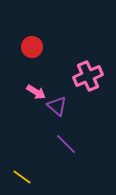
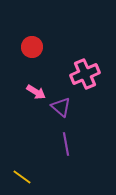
pink cross: moved 3 px left, 2 px up
purple triangle: moved 4 px right, 1 px down
purple line: rotated 35 degrees clockwise
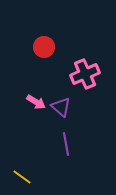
red circle: moved 12 px right
pink arrow: moved 10 px down
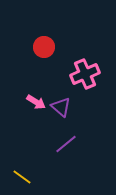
purple line: rotated 60 degrees clockwise
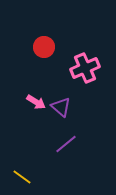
pink cross: moved 6 px up
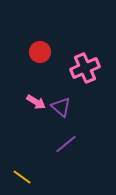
red circle: moved 4 px left, 5 px down
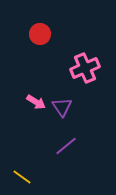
red circle: moved 18 px up
purple triangle: moved 1 px right; rotated 15 degrees clockwise
purple line: moved 2 px down
